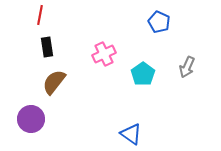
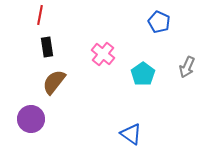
pink cross: moved 1 px left; rotated 25 degrees counterclockwise
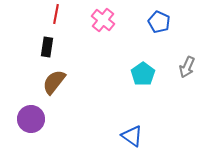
red line: moved 16 px right, 1 px up
black rectangle: rotated 18 degrees clockwise
pink cross: moved 34 px up
blue triangle: moved 1 px right, 2 px down
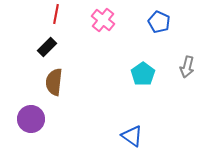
black rectangle: rotated 36 degrees clockwise
gray arrow: rotated 10 degrees counterclockwise
brown semicircle: rotated 32 degrees counterclockwise
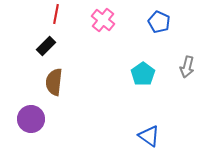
black rectangle: moved 1 px left, 1 px up
blue triangle: moved 17 px right
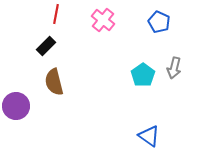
gray arrow: moved 13 px left, 1 px down
cyan pentagon: moved 1 px down
brown semicircle: rotated 20 degrees counterclockwise
purple circle: moved 15 px left, 13 px up
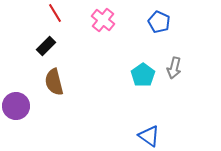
red line: moved 1 px left, 1 px up; rotated 42 degrees counterclockwise
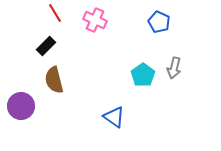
pink cross: moved 8 px left; rotated 15 degrees counterclockwise
brown semicircle: moved 2 px up
purple circle: moved 5 px right
blue triangle: moved 35 px left, 19 px up
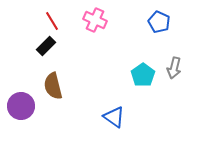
red line: moved 3 px left, 8 px down
brown semicircle: moved 1 px left, 6 px down
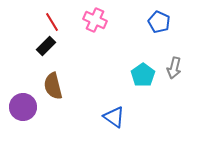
red line: moved 1 px down
purple circle: moved 2 px right, 1 px down
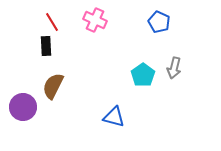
black rectangle: rotated 48 degrees counterclockwise
brown semicircle: rotated 40 degrees clockwise
blue triangle: rotated 20 degrees counterclockwise
